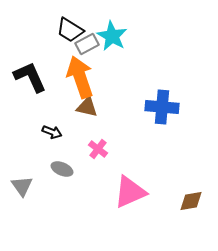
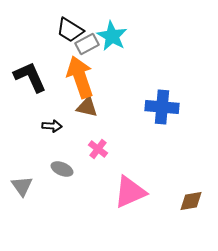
black arrow: moved 6 px up; rotated 18 degrees counterclockwise
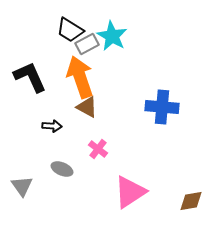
brown triangle: rotated 15 degrees clockwise
pink triangle: rotated 9 degrees counterclockwise
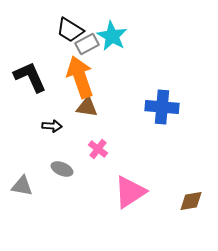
brown triangle: rotated 20 degrees counterclockwise
gray triangle: rotated 45 degrees counterclockwise
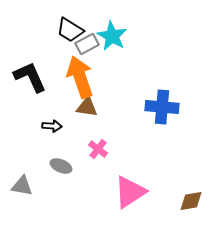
gray ellipse: moved 1 px left, 3 px up
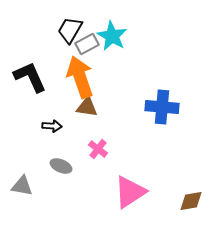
black trapezoid: rotated 88 degrees clockwise
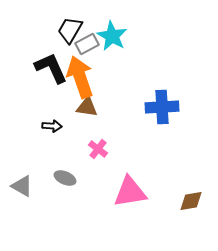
black L-shape: moved 21 px right, 9 px up
blue cross: rotated 8 degrees counterclockwise
gray ellipse: moved 4 px right, 12 px down
gray triangle: rotated 20 degrees clockwise
pink triangle: rotated 24 degrees clockwise
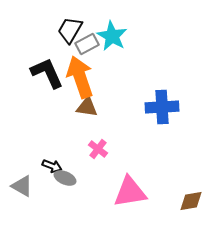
black L-shape: moved 4 px left, 5 px down
black arrow: moved 40 px down; rotated 18 degrees clockwise
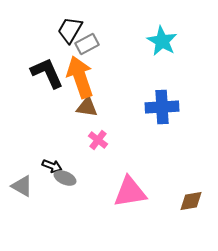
cyan star: moved 50 px right, 5 px down
pink cross: moved 9 px up
